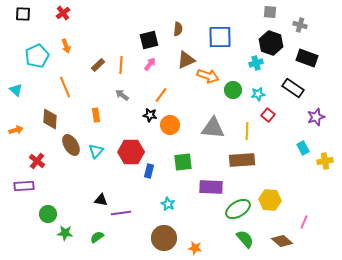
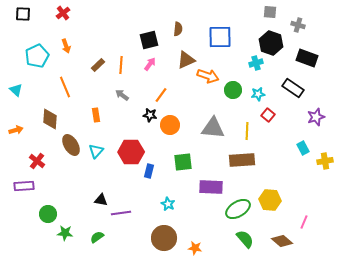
gray cross at (300, 25): moved 2 px left
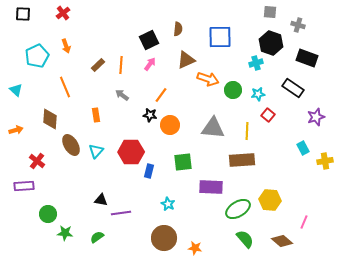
black square at (149, 40): rotated 12 degrees counterclockwise
orange arrow at (208, 76): moved 3 px down
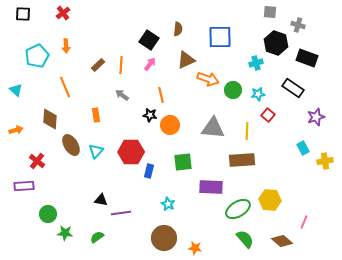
black square at (149, 40): rotated 30 degrees counterclockwise
black hexagon at (271, 43): moved 5 px right
orange arrow at (66, 46): rotated 16 degrees clockwise
orange line at (161, 95): rotated 49 degrees counterclockwise
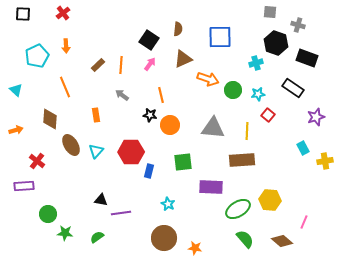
brown triangle at (186, 60): moved 3 px left, 1 px up
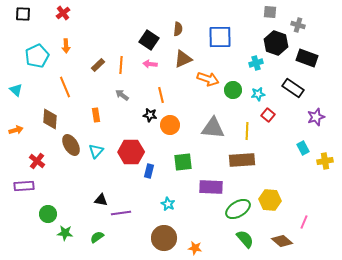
pink arrow at (150, 64): rotated 120 degrees counterclockwise
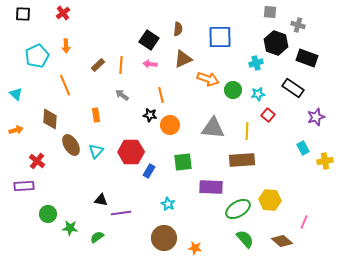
orange line at (65, 87): moved 2 px up
cyan triangle at (16, 90): moved 4 px down
blue rectangle at (149, 171): rotated 16 degrees clockwise
green star at (65, 233): moved 5 px right, 5 px up
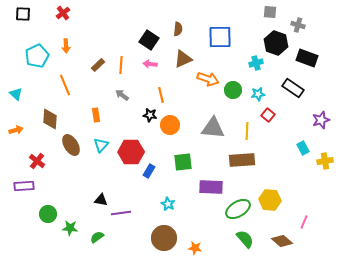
purple star at (316, 117): moved 5 px right, 3 px down
cyan triangle at (96, 151): moved 5 px right, 6 px up
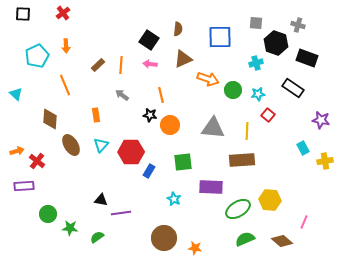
gray square at (270, 12): moved 14 px left, 11 px down
purple star at (321, 120): rotated 30 degrees clockwise
orange arrow at (16, 130): moved 1 px right, 21 px down
cyan star at (168, 204): moved 6 px right, 5 px up
green semicircle at (245, 239): rotated 72 degrees counterclockwise
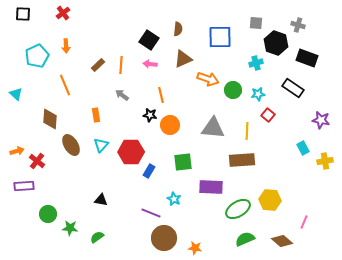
purple line at (121, 213): moved 30 px right; rotated 30 degrees clockwise
